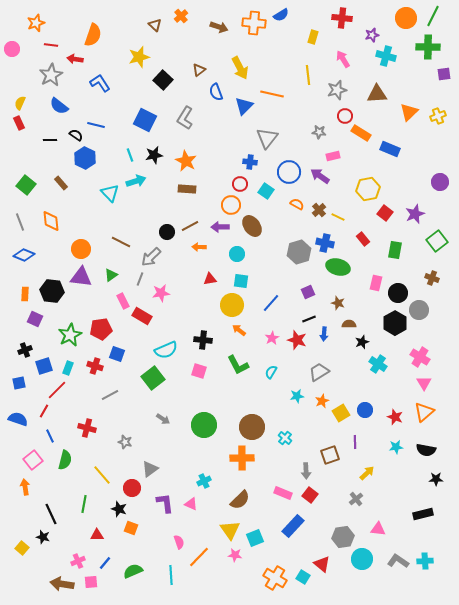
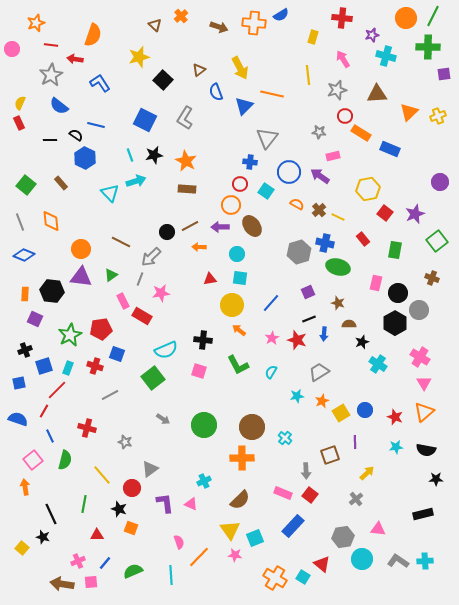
cyan square at (241, 281): moved 1 px left, 3 px up
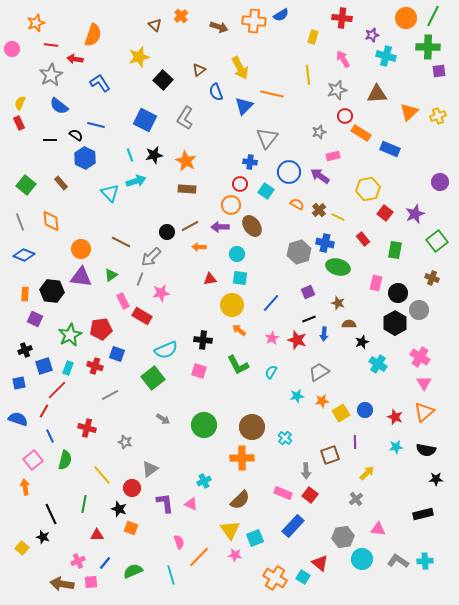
orange cross at (254, 23): moved 2 px up
purple square at (444, 74): moved 5 px left, 3 px up
gray star at (319, 132): rotated 24 degrees counterclockwise
orange star at (322, 401): rotated 16 degrees clockwise
red triangle at (322, 564): moved 2 px left, 1 px up
cyan line at (171, 575): rotated 12 degrees counterclockwise
